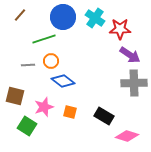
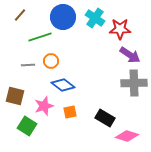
green line: moved 4 px left, 2 px up
blue diamond: moved 4 px down
pink star: moved 1 px up
orange square: rotated 24 degrees counterclockwise
black rectangle: moved 1 px right, 2 px down
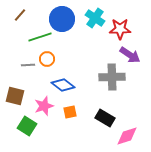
blue circle: moved 1 px left, 2 px down
orange circle: moved 4 px left, 2 px up
gray cross: moved 22 px left, 6 px up
pink diamond: rotated 35 degrees counterclockwise
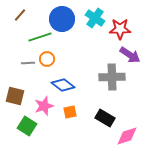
gray line: moved 2 px up
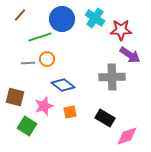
red star: moved 1 px right, 1 px down
brown square: moved 1 px down
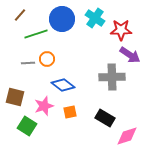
green line: moved 4 px left, 3 px up
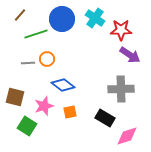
gray cross: moved 9 px right, 12 px down
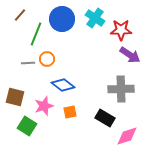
green line: rotated 50 degrees counterclockwise
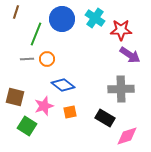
brown line: moved 4 px left, 3 px up; rotated 24 degrees counterclockwise
gray line: moved 1 px left, 4 px up
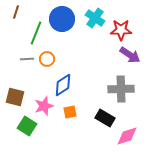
green line: moved 1 px up
blue diamond: rotated 70 degrees counterclockwise
